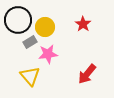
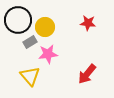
red star: moved 5 px right, 1 px up; rotated 28 degrees counterclockwise
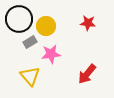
black circle: moved 1 px right, 1 px up
yellow circle: moved 1 px right, 1 px up
pink star: moved 3 px right
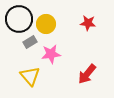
yellow circle: moved 2 px up
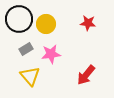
gray rectangle: moved 4 px left, 7 px down
red arrow: moved 1 px left, 1 px down
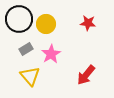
pink star: rotated 24 degrees counterclockwise
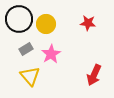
red arrow: moved 8 px right; rotated 15 degrees counterclockwise
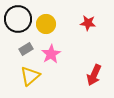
black circle: moved 1 px left
yellow triangle: rotated 30 degrees clockwise
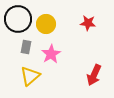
gray rectangle: moved 2 px up; rotated 48 degrees counterclockwise
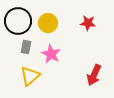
black circle: moved 2 px down
yellow circle: moved 2 px right, 1 px up
pink star: rotated 12 degrees counterclockwise
